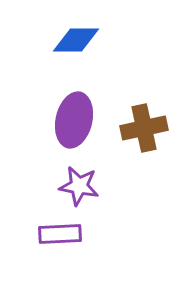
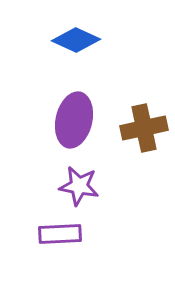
blue diamond: rotated 24 degrees clockwise
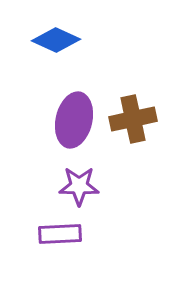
blue diamond: moved 20 px left
brown cross: moved 11 px left, 9 px up
purple star: rotated 9 degrees counterclockwise
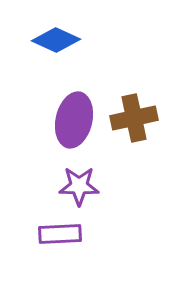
brown cross: moved 1 px right, 1 px up
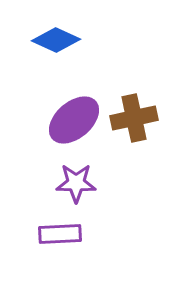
purple ellipse: rotated 36 degrees clockwise
purple star: moved 3 px left, 3 px up
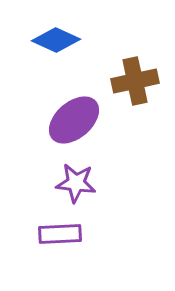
brown cross: moved 1 px right, 37 px up
purple star: rotated 6 degrees clockwise
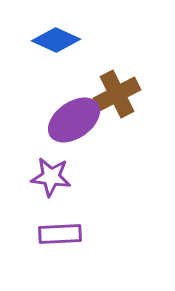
brown cross: moved 18 px left, 13 px down; rotated 15 degrees counterclockwise
purple ellipse: rotated 6 degrees clockwise
purple star: moved 25 px left, 6 px up
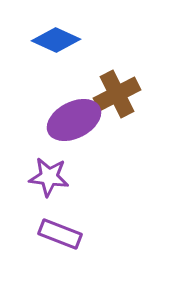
purple ellipse: rotated 8 degrees clockwise
purple star: moved 2 px left
purple rectangle: rotated 24 degrees clockwise
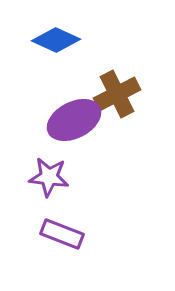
purple rectangle: moved 2 px right
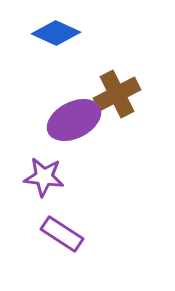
blue diamond: moved 7 px up
purple star: moved 5 px left
purple rectangle: rotated 12 degrees clockwise
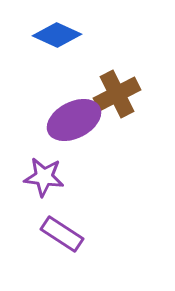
blue diamond: moved 1 px right, 2 px down
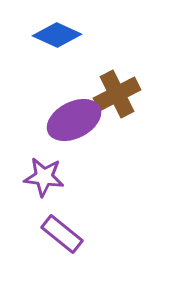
purple rectangle: rotated 6 degrees clockwise
